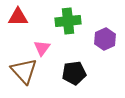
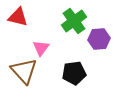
red triangle: rotated 15 degrees clockwise
green cross: moved 6 px right; rotated 30 degrees counterclockwise
purple hexagon: moved 6 px left; rotated 20 degrees clockwise
pink triangle: moved 1 px left
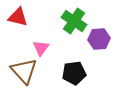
green cross: rotated 20 degrees counterclockwise
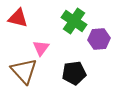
red triangle: moved 1 px down
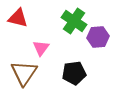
purple hexagon: moved 1 px left, 2 px up
brown triangle: moved 2 px down; rotated 16 degrees clockwise
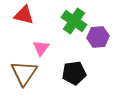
red triangle: moved 6 px right, 3 px up
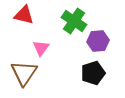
purple hexagon: moved 4 px down
black pentagon: moved 19 px right; rotated 10 degrees counterclockwise
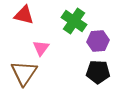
black pentagon: moved 5 px right, 1 px up; rotated 20 degrees clockwise
